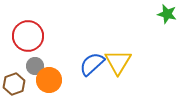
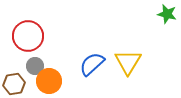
yellow triangle: moved 10 px right
orange circle: moved 1 px down
brown hexagon: rotated 10 degrees clockwise
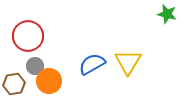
blue semicircle: rotated 12 degrees clockwise
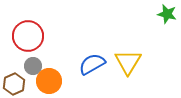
gray circle: moved 2 px left
brown hexagon: rotated 15 degrees counterclockwise
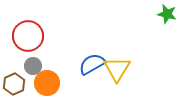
yellow triangle: moved 11 px left, 7 px down
orange circle: moved 2 px left, 2 px down
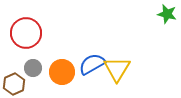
red circle: moved 2 px left, 3 px up
gray circle: moved 2 px down
orange circle: moved 15 px right, 11 px up
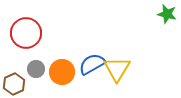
gray circle: moved 3 px right, 1 px down
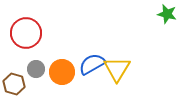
brown hexagon: rotated 20 degrees counterclockwise
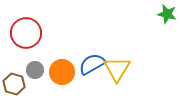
gray circle: moved 1 px left, 1 px down
